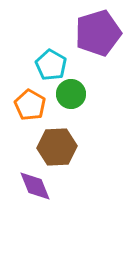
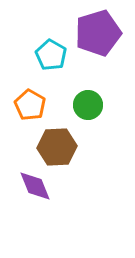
cyan pentagon: moved 10 px up
green circle: moved 17 px right, 11 px down
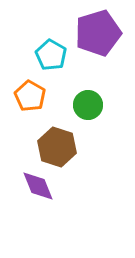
orange pentagon: moved 9 px up
brown hexagon: rotated 21 degrees clockwise
purple diamond: moved 3 px right
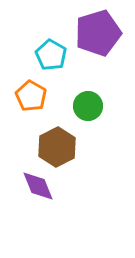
orange pentagon: moved 1 px right
green circle: moved 1 px down
brown hexagon: rotated 15 degrees clockwise
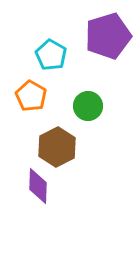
purple pentagon: moved 10 px right, 3 px down
purple diamond: rotated 24 degrees clockwise
